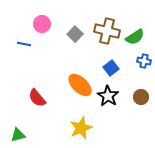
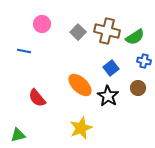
gray square: moved 3 px right, 2 px up
blue line: moved 7 px down
brown circle: moved 3 px left, 9 px up
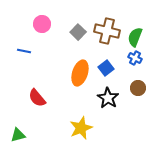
green semicircle: rotated 144 degrees clockwise
blue cross: moved 9 px left, 3 px up; rotated 16 degrees clockwise
blue square: moved 5 px left
orange ellipse: moved 12 px up; rotated 65 degrees clockwise
black star: moved 2 px down
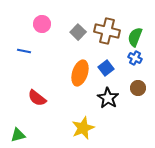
red semicircle: rotated 12 degrees counterclockwise
yellow star: moved 2 px right
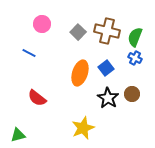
blue line: moved 5 px right, 2 px down; rotated 16 degrees clockwise
brown circle: moved 6 px left, 6 px down
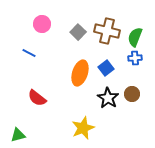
blue cross: rotated 32 degrees counterclockwise
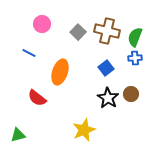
orange ellipse: moved 20 px left, 1 px up
brown circle: moved 1 px left
yellow star: moved 1 px right, 2 px down
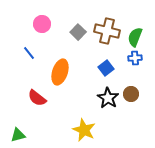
blue line: rotated 24 degrees clockwise
yellow star: rotated 25 degrees counterclockwise
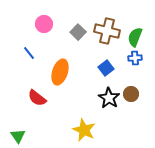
pink circle: moved 2 px right
black star: moved 1 px right
green triangle: moved 1 px down; rotated 49 degrees counterclockwise
